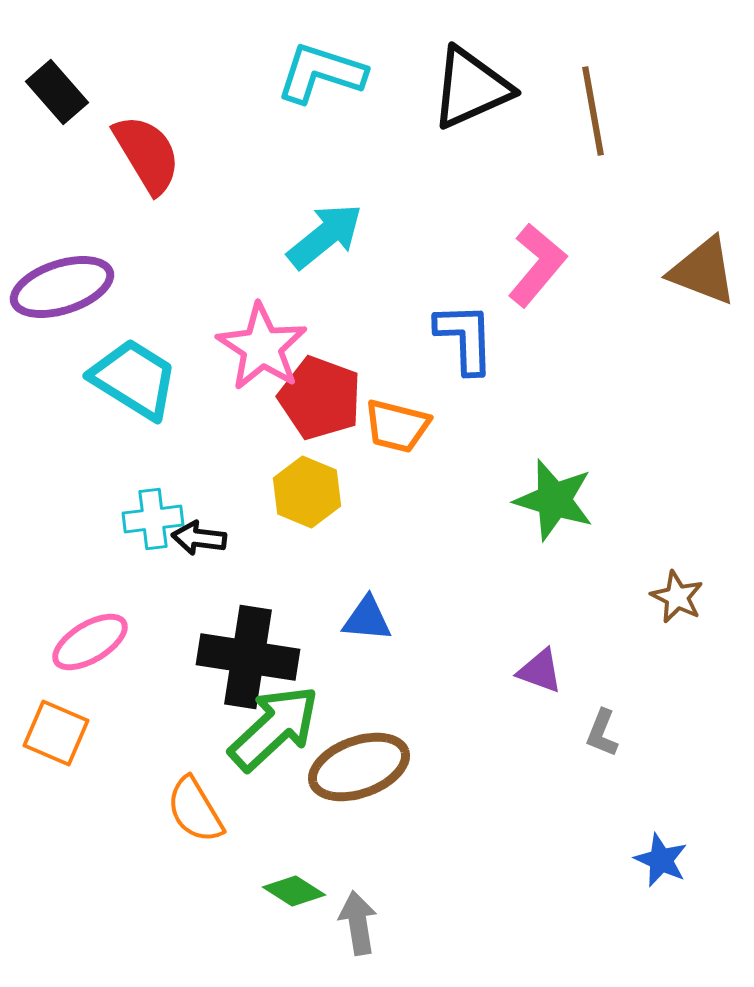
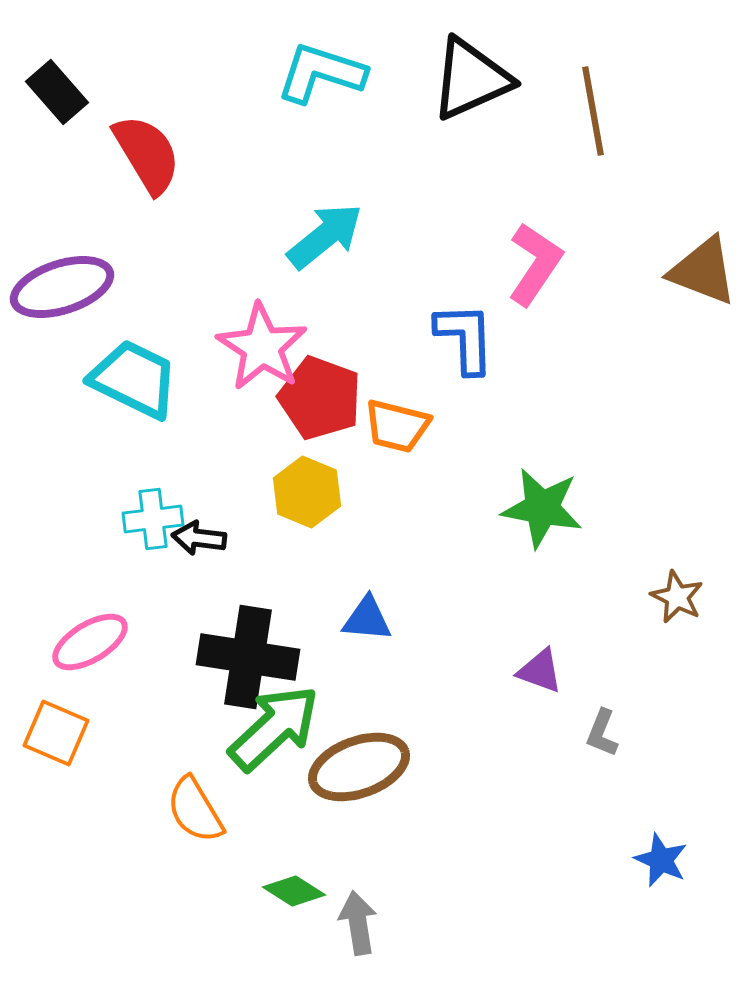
black triangle: moved 9 px up
pink L-shape: moved 2 px left, 1 px up; rotated 6 degrees counterclockwise
cyan trapezoid: rotated 6 degrees counterclockwise
green star: moved 12 px left, 8 px down; rotated 6 degrees counterclockwise
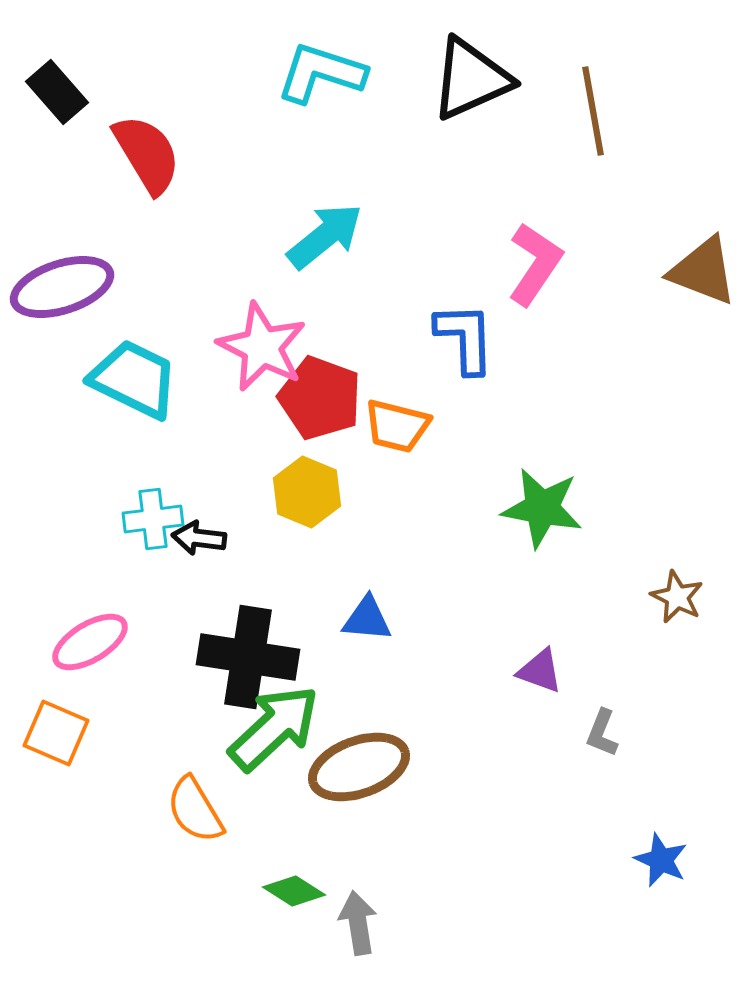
pink star: rotated 6 degrees counterclockwise
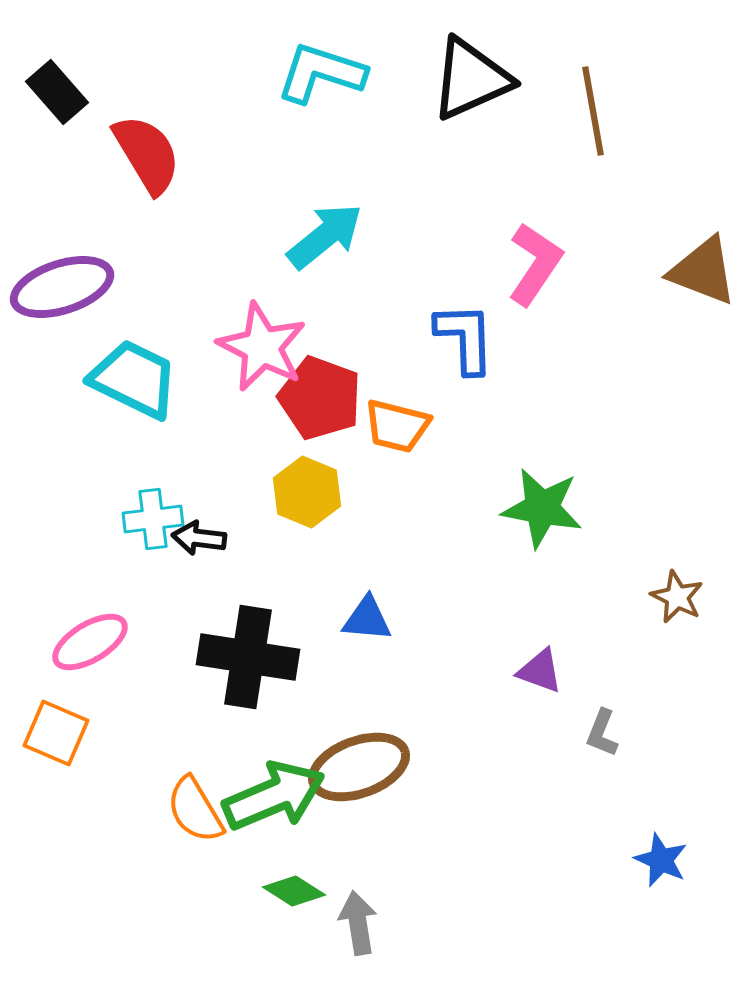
green arrow: moved 68 px down; rotated 20 degrees clockwise
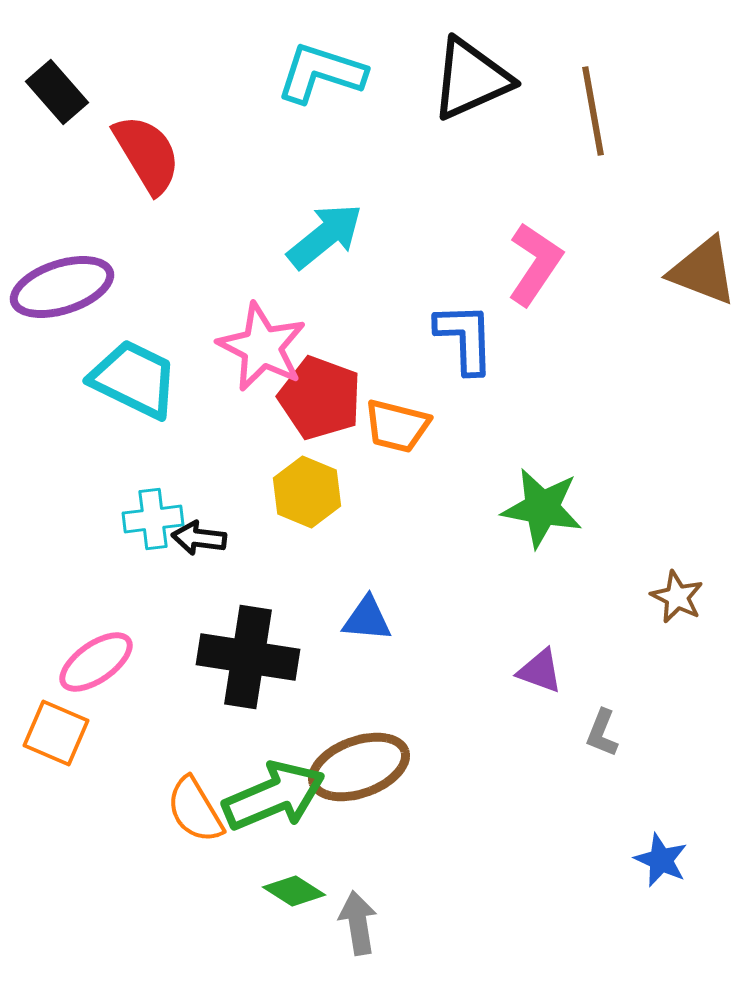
pink ellipse: moved 6 px right, 20 px down; rotated 4 degrees counterclockwise
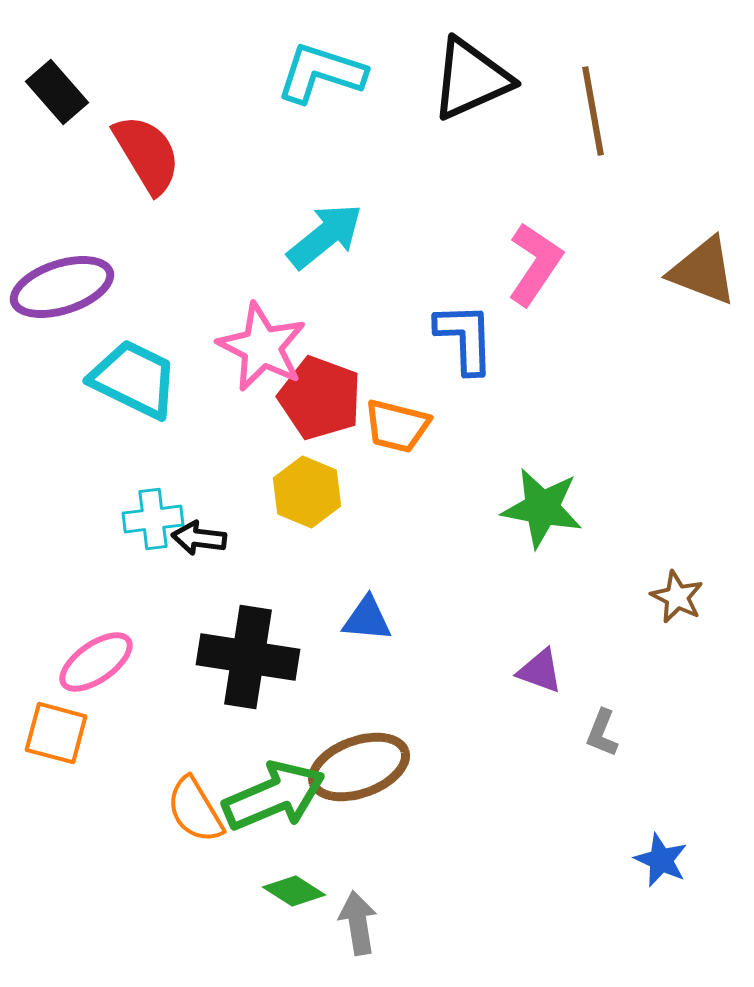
orange square: rotated 8 degrees counterclockwise
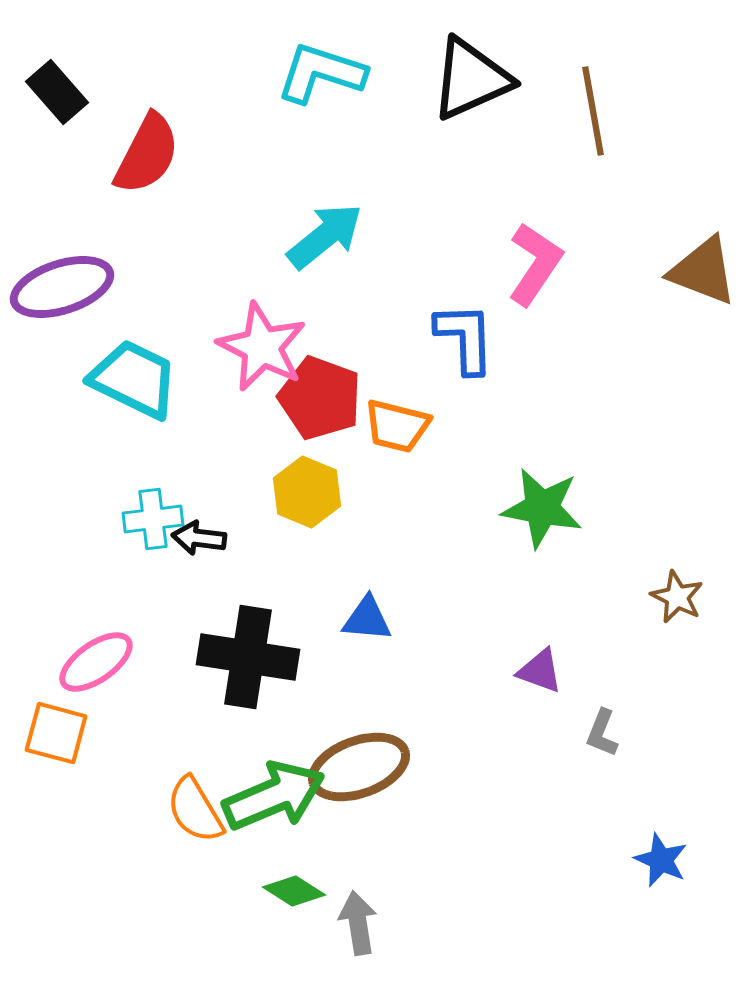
red semicircle: rotated 58 degrees clockwise
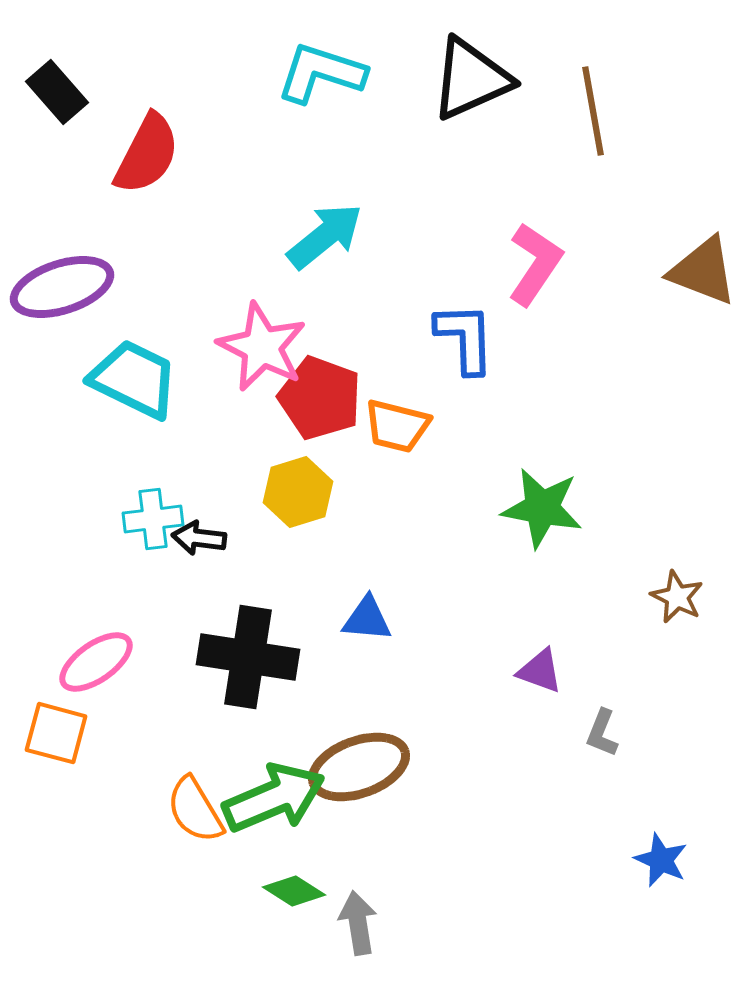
yellow hexagon: moved 9 px left; rotated 20 degrees clockwise
green arrow: moved 2 px down
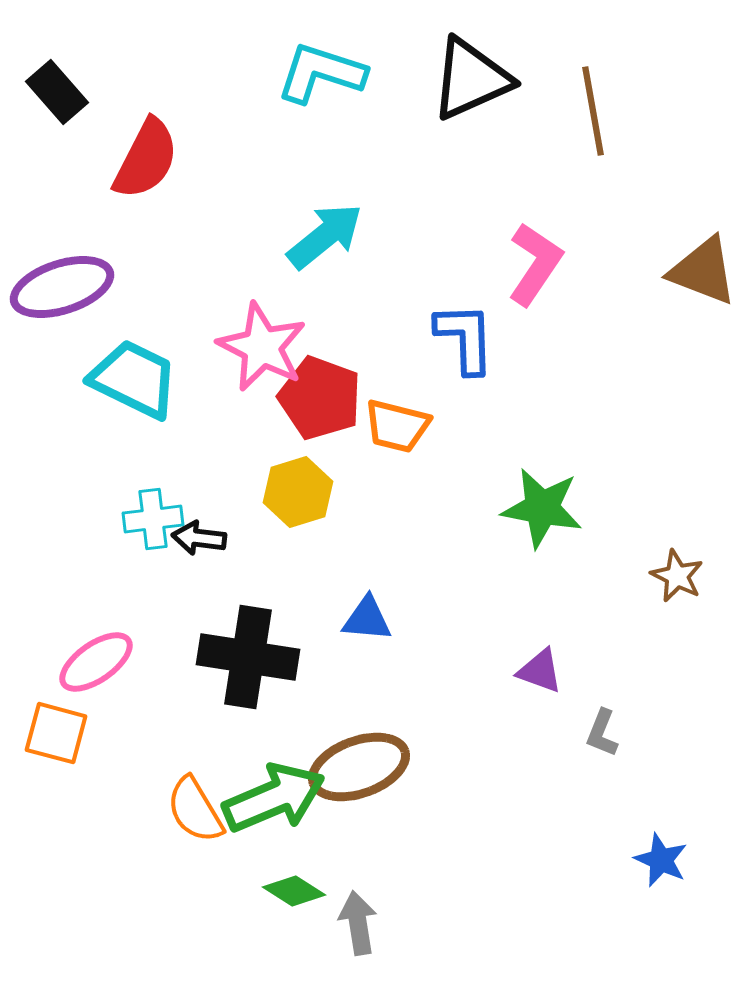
red semicircle: moved 1 px left, 5 px down
brown star: moved 21 px up
